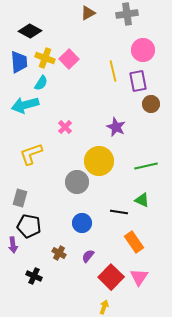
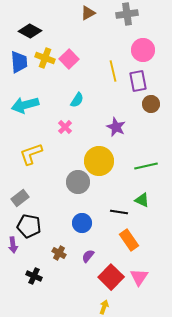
cyan semicircle: moved 36 px right, 17 px down
gray circle: moved 1 px right
gray rectangle: rotated 36 degrees clockwise
orange rectangle: moved 5 px left, 2 px up
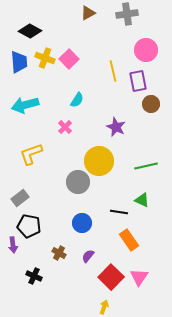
pink circle: moved 3 px right
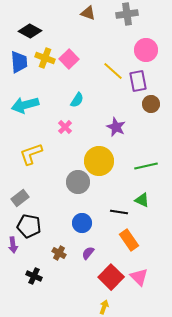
brown triangle: rotated 49 degrees clockwise
yellow line: rotated 35 degrees counterclockwise
purple semicircle: moved 3 px up
pink triangle: rotated 18 degrees counterclockwise
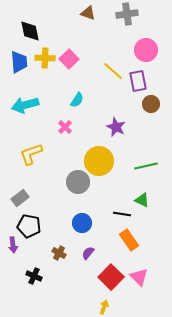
black diamond: rotated 50 degrees clockwise
yellow cross: rotated 18 degrees counterclockwise
black line: moved 3 px right, 2 px down
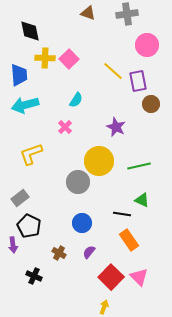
pink circle: moved 1 px right, 5 px up
blue trapezoid: moved 13 px down
cyan semicircle: moved 1 px left
green line: moved 7 px left
black pentagon: rotated 15 degrees clockwise
purple semicircle: moved 1 px right, 1 px up
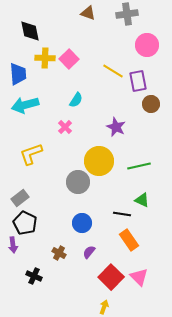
yellow line: rotated 10 degrees counterclockwise
blue trapezoid: moved 1 px left, 1 px up
black pentagon: moved 4 px left, 3 px up
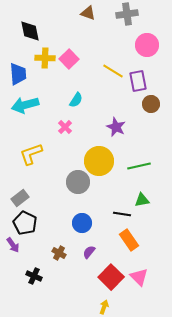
green triangle: rotated 35 degrees counterclockwise
purple arrow: rotated 28 degrees counterclockwise
